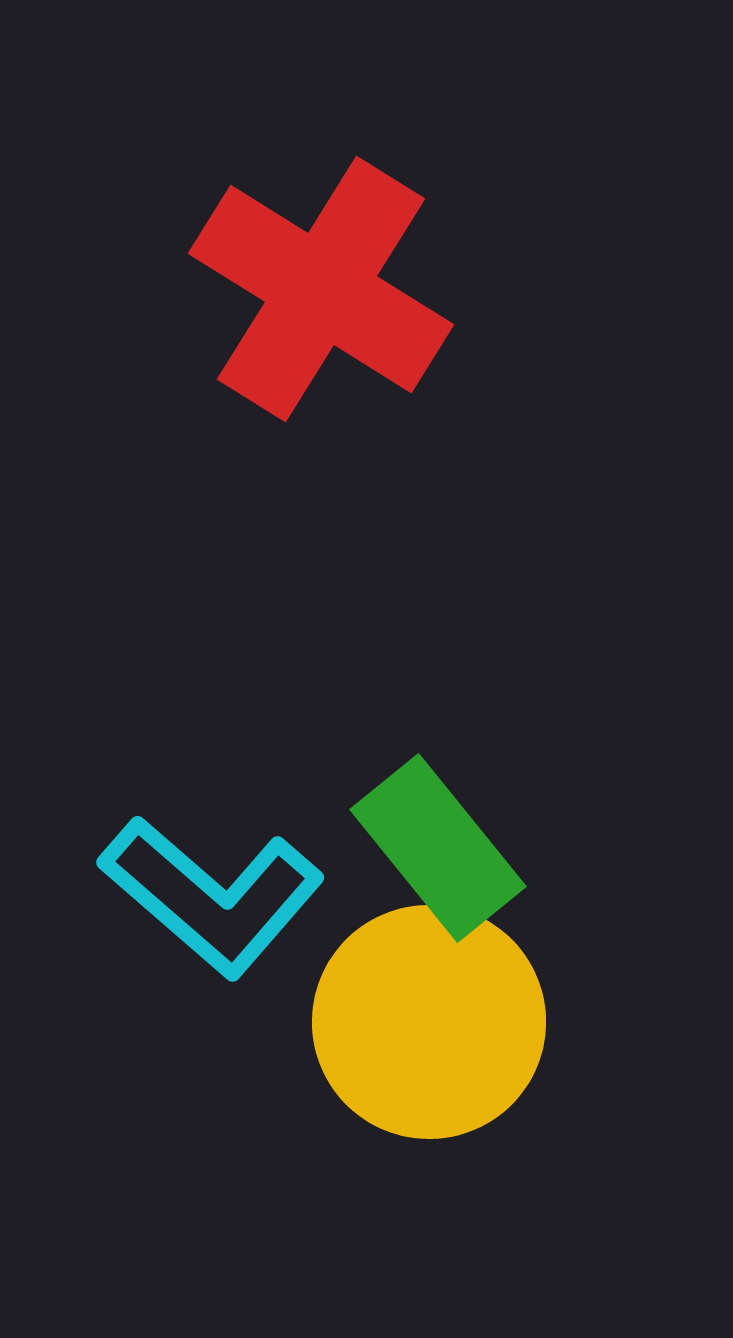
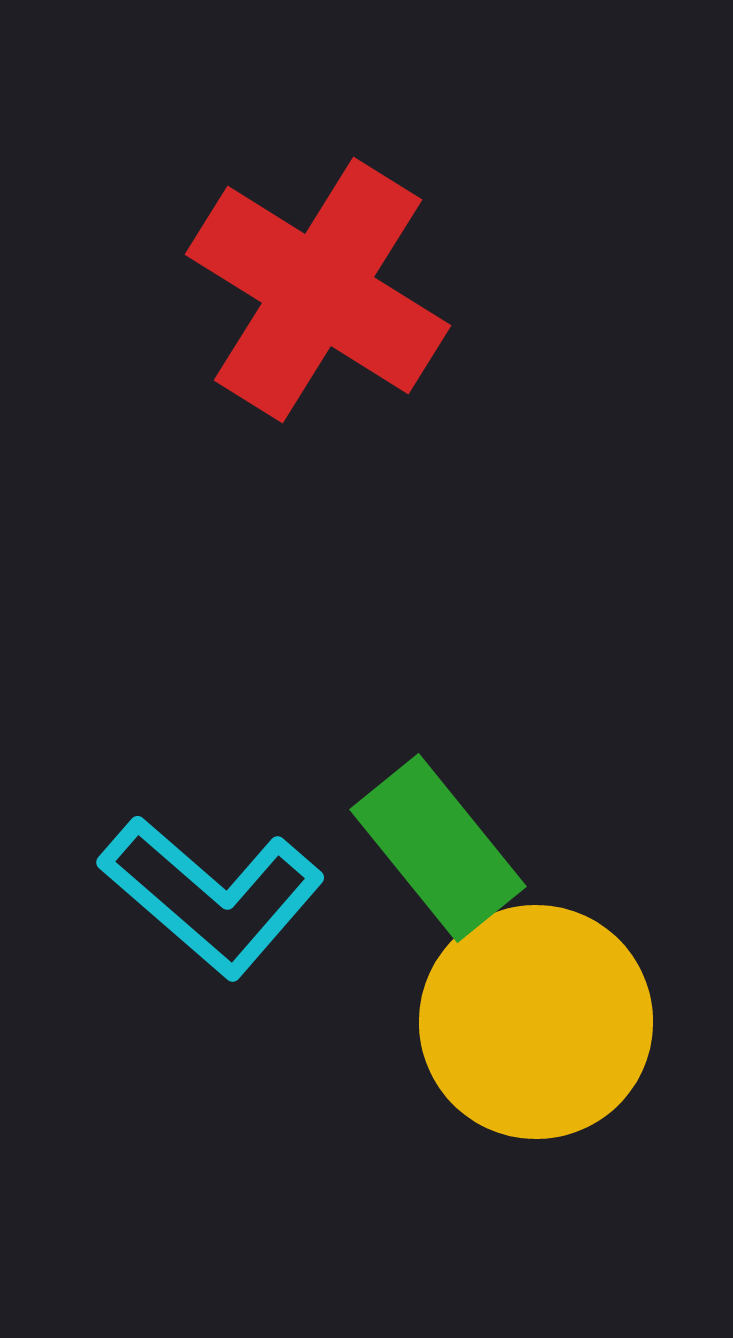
red cross: moved 3 px left, 1 px down
yellow circle: moved 107 px right
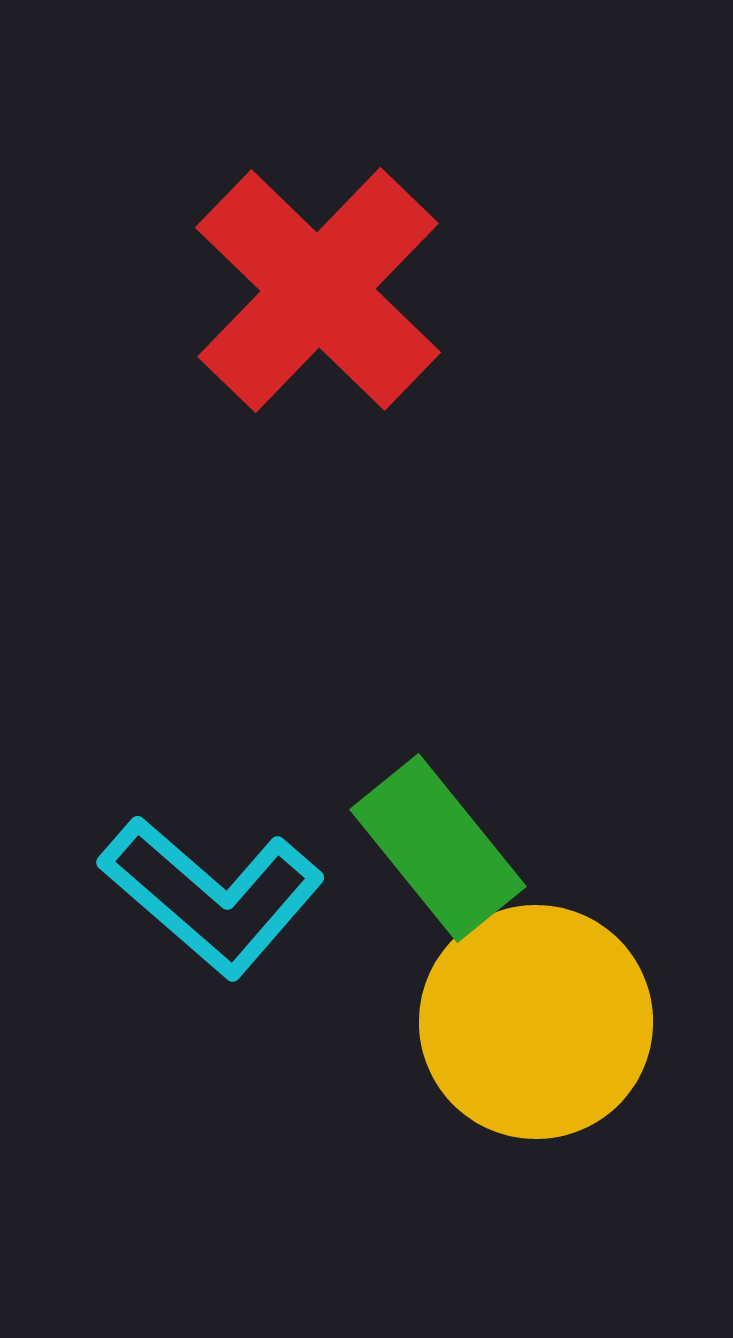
red cross: rotated 12 degrees clockwise
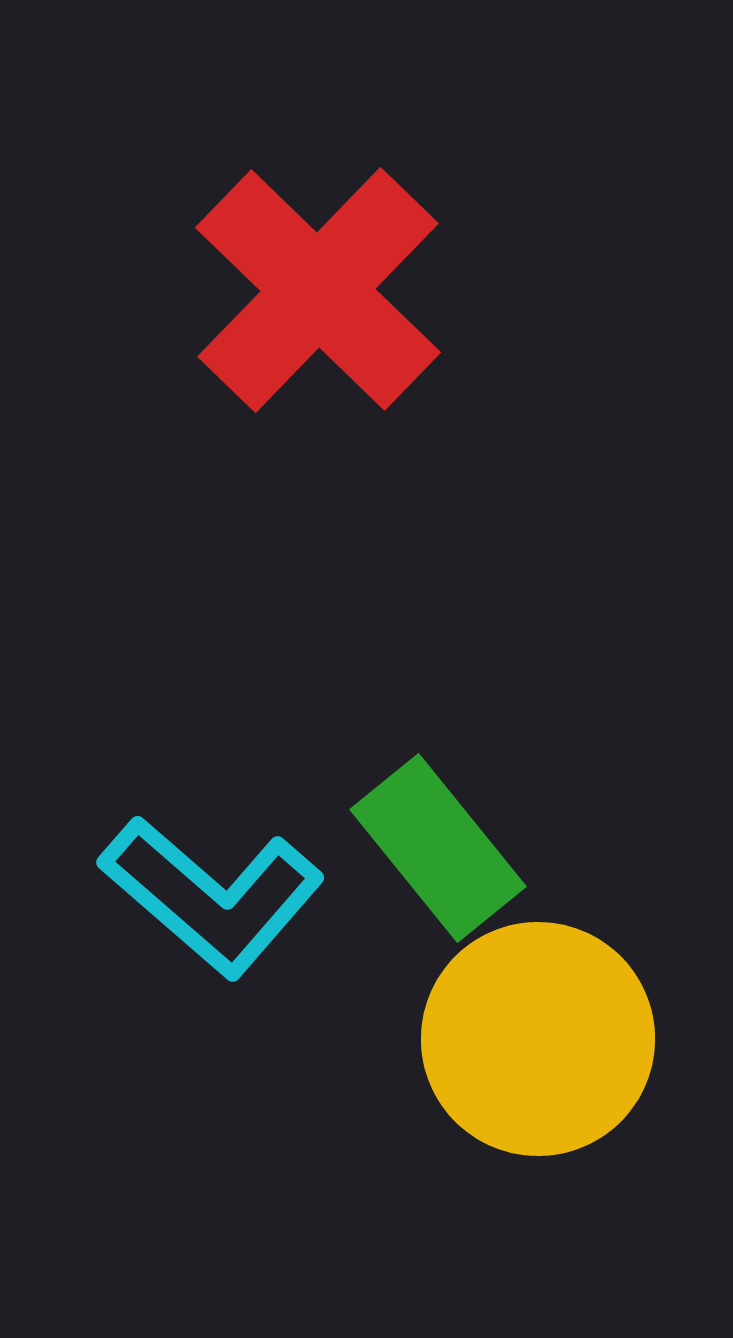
yellow circle: moved 2 px right, 17 px down
